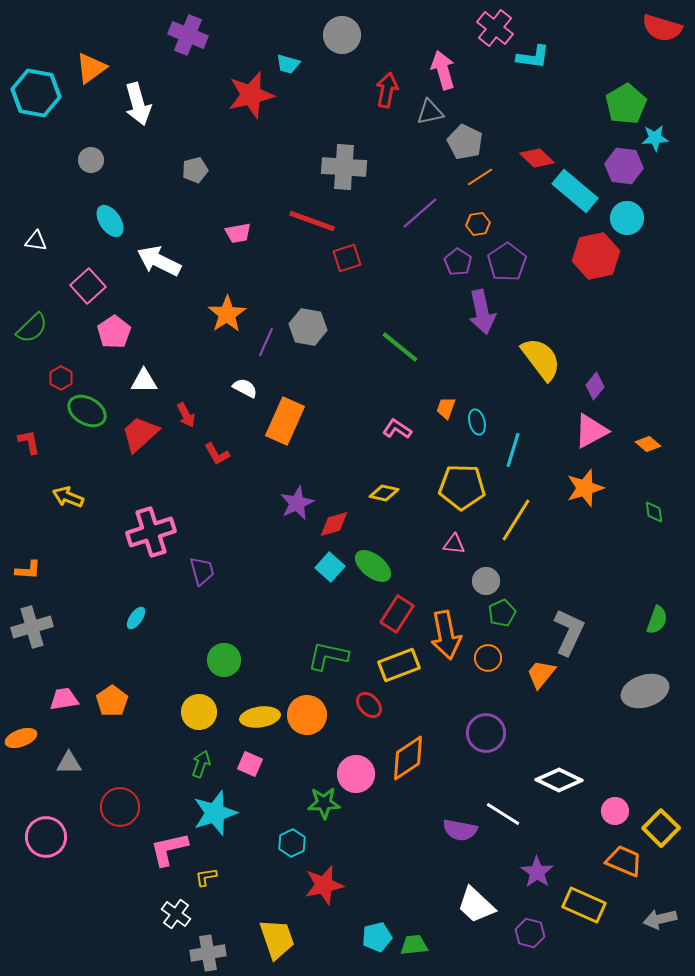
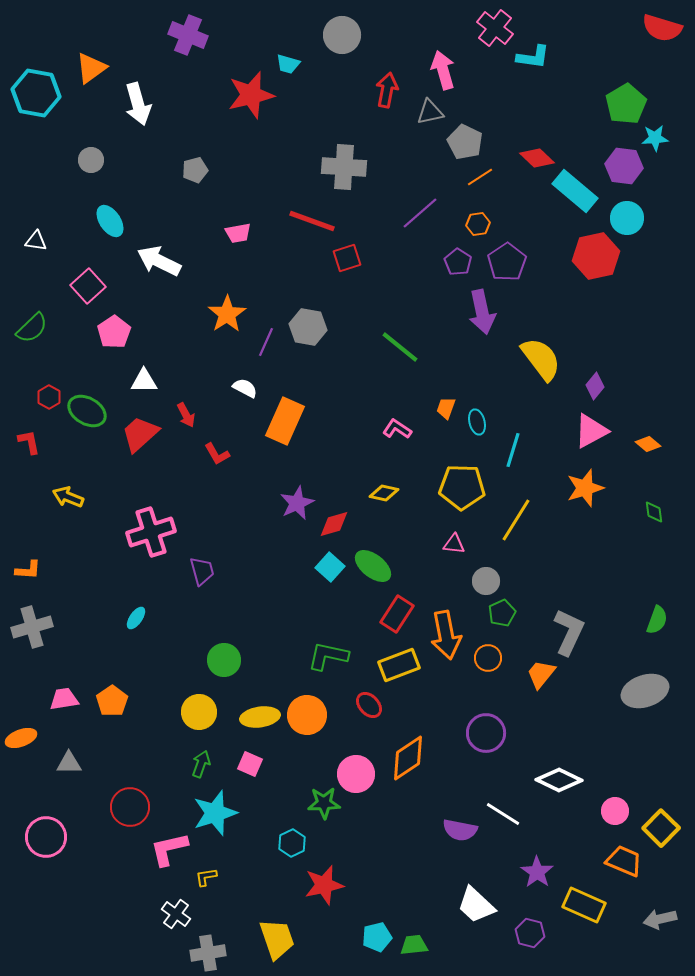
red hexagon at (61, 378): moved 12 px left, 19 px down
red circle at (120, 807): moved 10 px right
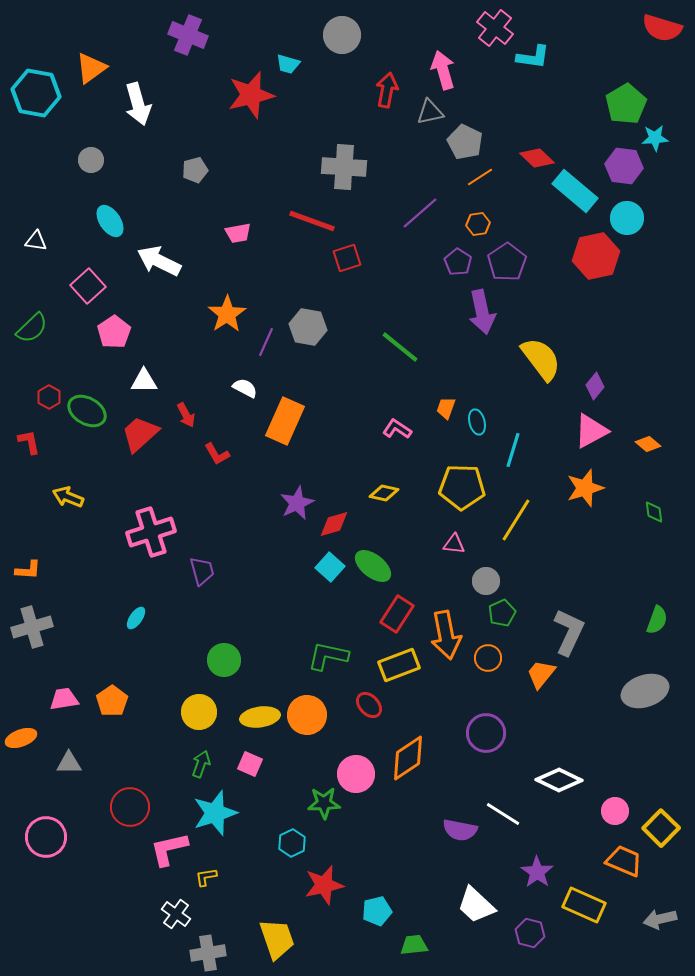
cyan pentagon at (377, 937): moved 26 px up
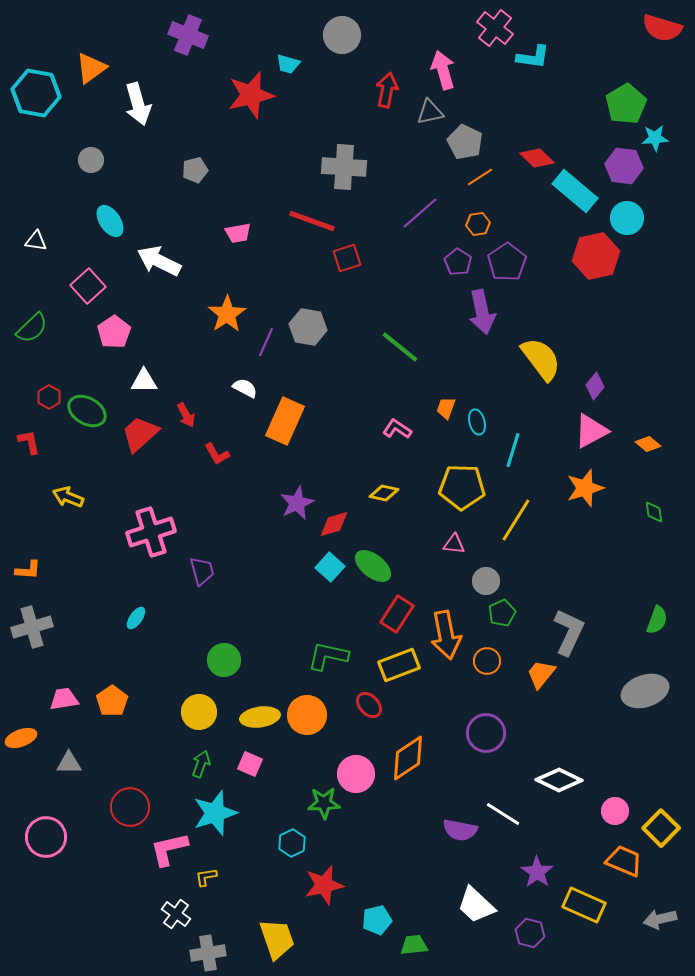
orange circle at (488, 658): moved 1 px left, 3 px down
cyan pentagon at (377, 911): moved 9 px down
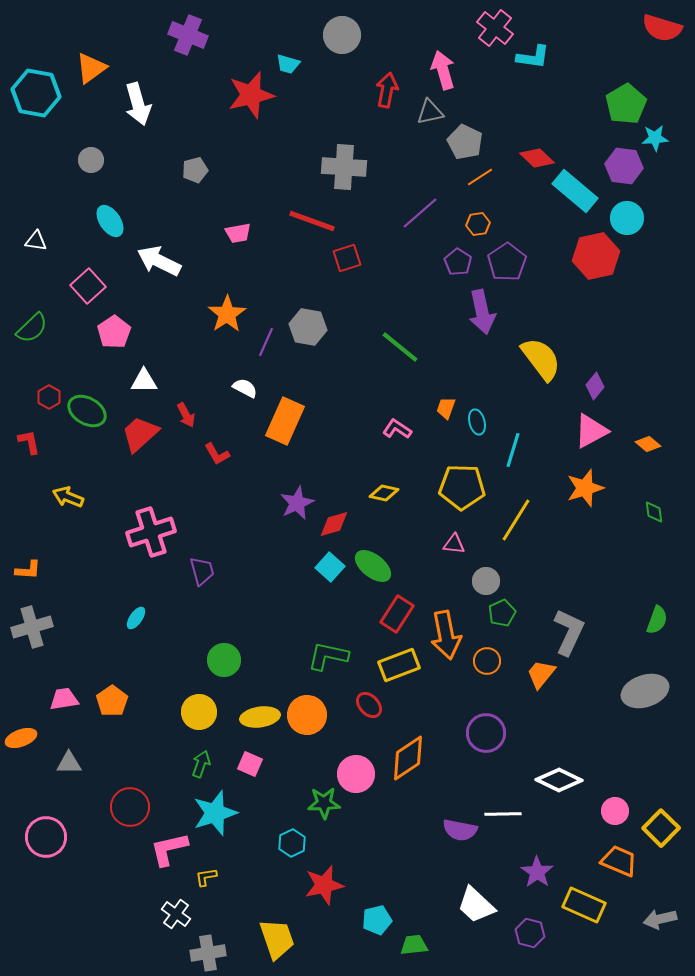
white line at (503, 814): rotated 33 degrees counterclockwise
orange trapezoid at (624, 861): moved 5 px left
